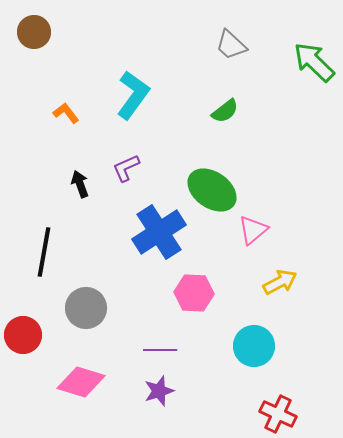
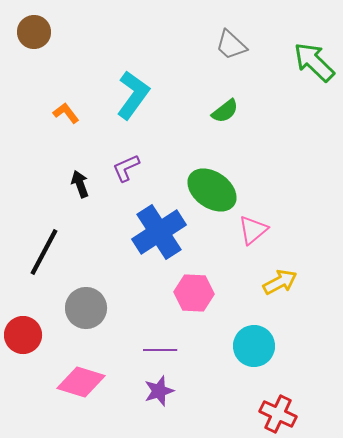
black line: rotated 18 degrees clockwise
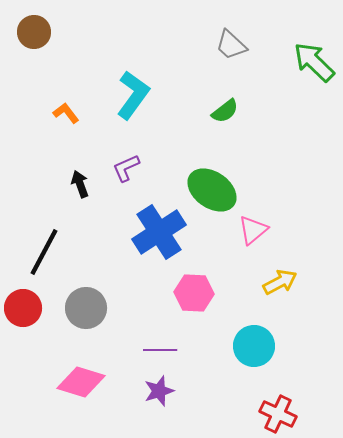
red circle: moved 27 px up
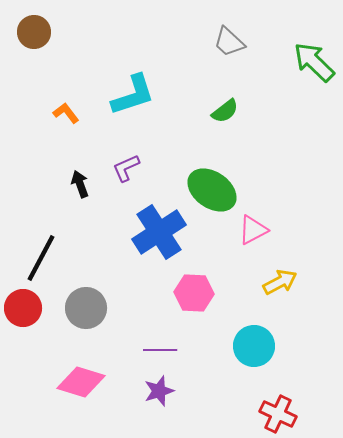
gray trapezoid: moved 2 px left, 3 px up
cyan L-shape: rotated 36 degrees clockwise
pink triangle: rotated 12 degrees clockwise
black line: moved 3 px left, 6 px down
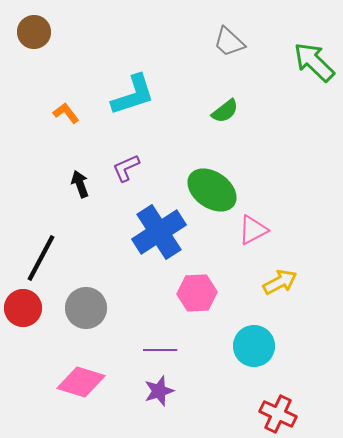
pink hexagon: moved 3 px right; rotated 6 degrees counterclockwise
